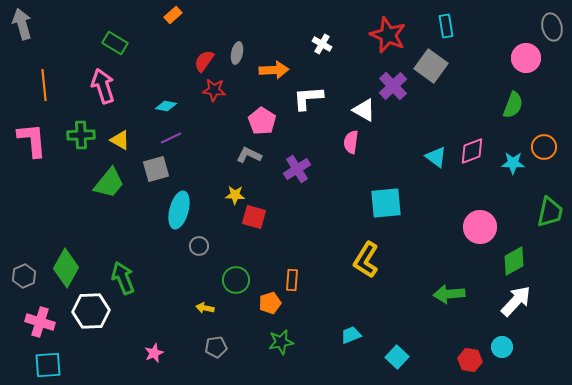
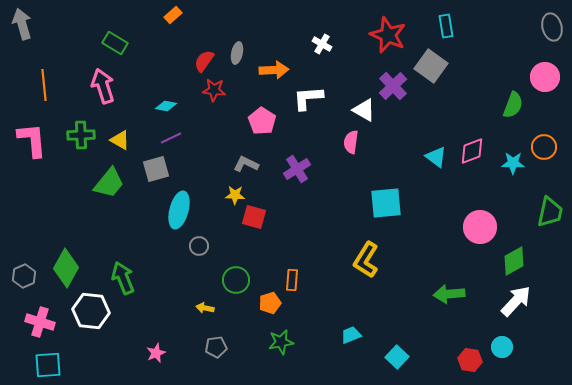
pink circle at (526, 58): moved 19 px right, 19 px down
gray L-shape at (249, 155): moved 3 px left, 9 px down
white hexagon at (91, 311): rotated 9 degrees clockwise
pink star at (154, 353): moved 2 px right
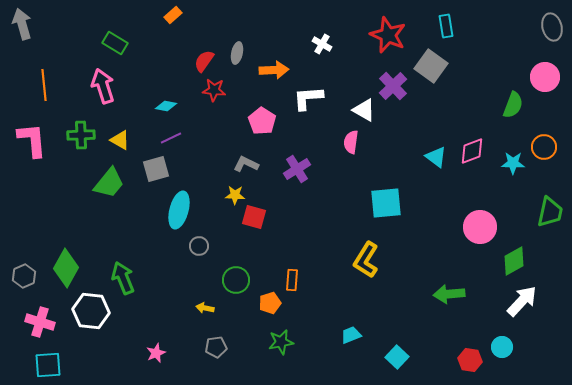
white arrow at (516, 301): moved 6 px right
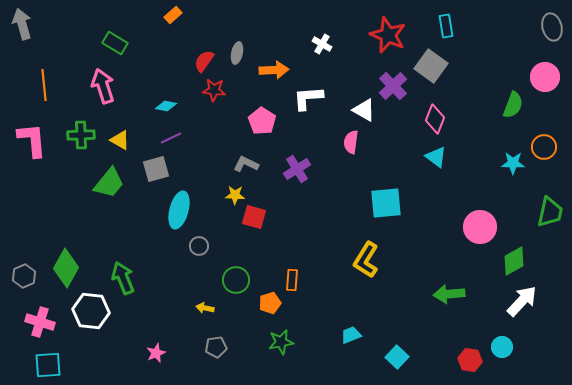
pink diamond at (472, 151): moved 37 px left, 32 px up; rotated 48 degrees counterclockwise
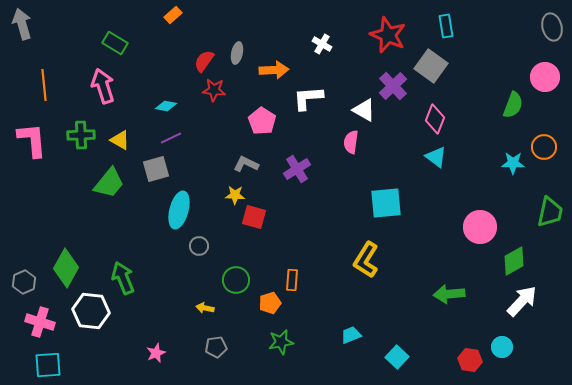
gray hexagon at (24, 276): moved 6 px down
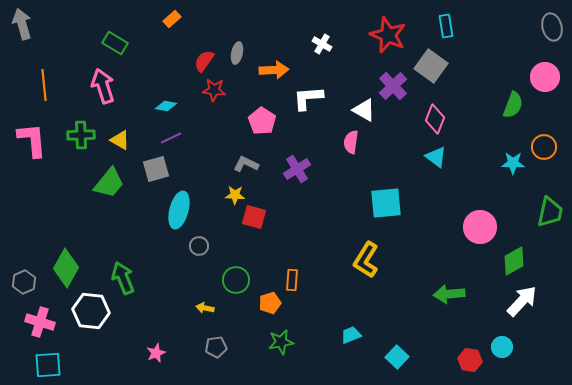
orange rectangle at (173, 15): moved 1 px left, 4 px down
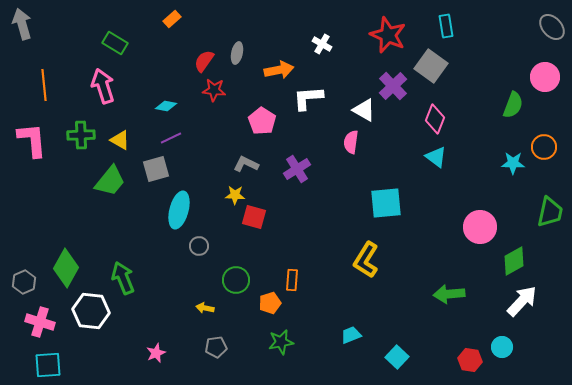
gray ellipse at (552, 27): rotated 28 degrees counterclockwise
orange arrow at (274, 70): moved 5 px right; rotated 8 degrees counterclockwise
green trapezoid at (109, 183): moved 1 px right, 2 px up
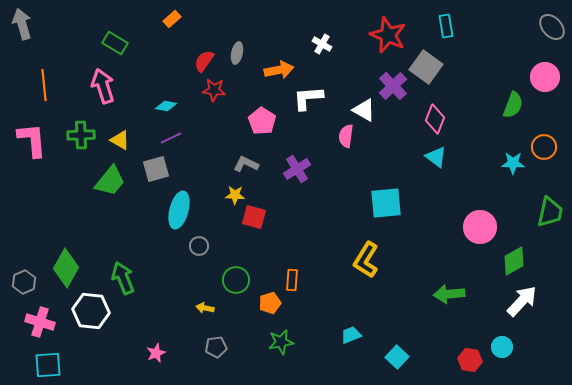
gray square at (431, 66): moved 5 px left, 1 px down
pink semicircle at (351, 142): moved 5 px left, 6 px up
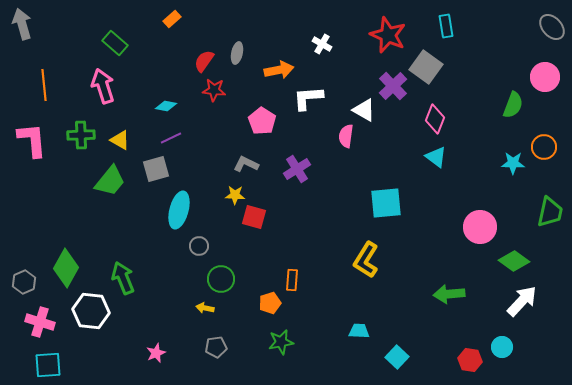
green rectangle at (115, 43): rotated 10 degrees clockwise
green diamond at (514, 261): rotated 64 degrees clockwise
green circle at (236, 280): moved 15 px left, 1 px up
cyan trapezoid at (351, 335): moved 8 px right, 4 px up; rotated 25 degrees clockwise
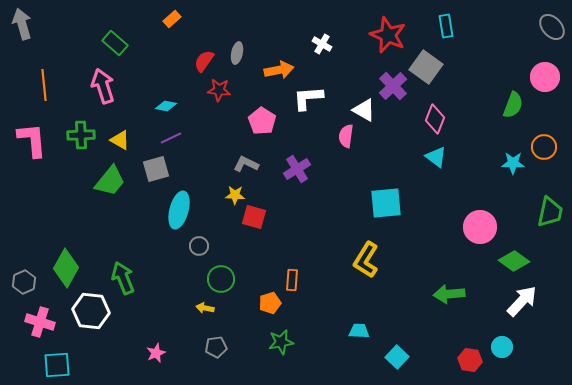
red star at (214, 90): moved 5 px right
cyan square at (48, 365): moved 9 px right
